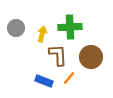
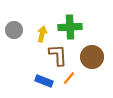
gray circle: moved 2 px left, 2 px down
brown circle: moved 1 px right
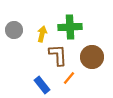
blue rectangle: moved 2 px left, 4 px down; rotated 30 degrees clockwise
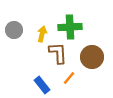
brown L-shape: moved 2 px up
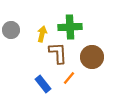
gray circle: moved 3 px left
blue rectangle: moved 1 px right, 1 px up
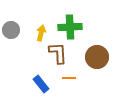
yellow arrow: moved 1 px left, 1 px up
brown circle: moved 5 px right
orange line: rotated 48 degrees clockwise
blue rectangle: moved 2 px left
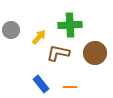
green cross: moved 2 px up
yellow arrow: moved 2 px left, 4 px down; rotated 28 degrees clockwise
brown L-shape: rotated 75 degrees counterclockwise
brown circle: moved 2 px left, 4 px up
orange line: moved 1 px right, 9 px down
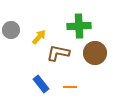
green cross: moved 9 px right, 1 px down
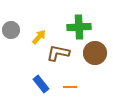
green cross: moved 1 px down
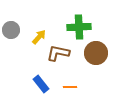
brown circle: moved 1 px right
